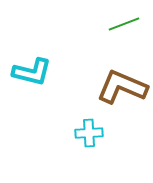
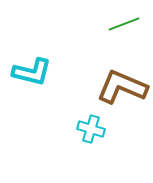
cyan cross: moved 2 px right, 4 px up; rotated 20 degrees clockwise
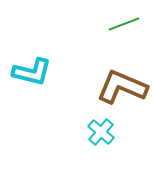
cyan cross: moved 10 px right, 3 px down; rotated 24 degrees clockwise
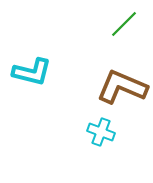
green line: rotated 24 degrees counterclockwise
cyan cross: rotated 20 degrees counterclockwise
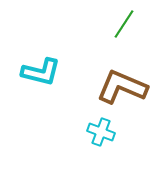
green line: rotated 12 degrees counterclockwise
cyan L-shape: moved 9 px right
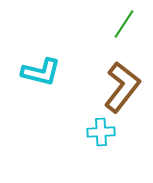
brown L-shape: rotated 105 degrees clockwise
cyan cross: rotated 24 degrees counterclockwise
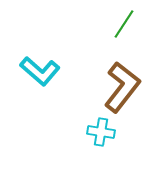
cyan L-shape: moved 1 px left, 1 px up; rotated 27 degrees clockwise
cyan cross: rotated 12 degrees clockwise
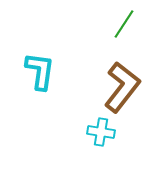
cyan L-shape: rotated 123 degrees counterclockwise
